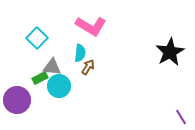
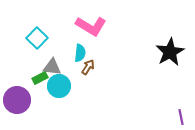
purple line: rotated 21 degrees clockwise
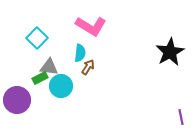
gray triangle: moved 3 px left
cyan circle: moved 2 px right
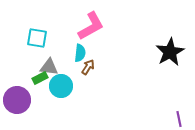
pink L-shape: rotated 60 degrees counterclockwise
cyan square: rotated 35 degrees counterclockwise
purple line: moved 2 px left, 2 px down
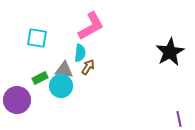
gray triangle: moved 15 px right, 3 px down
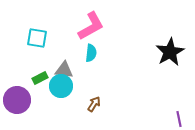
cyan semicircle: moved 11 px right
brown arrow: moved 6 px right, 37 px down
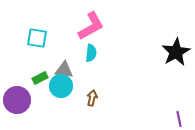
black star: moved 6 px right
brown arrow: moved 2 px left, 6 px up; rotated 21 degrees counterclockwise
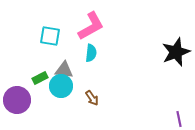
cyan square: moved 13 px right, 2 px up
black star: rotated 8 degrees clockwise
brown arrow: rotated 133 degrees clockwise
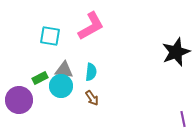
cyan semicircle: moved 19 px down
purple circle: moved 2 px right
purple line: moved 4 px right
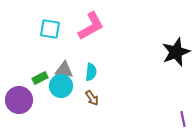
cyan square: moved 7 px up
